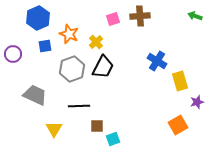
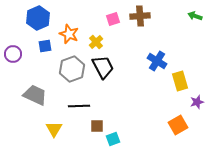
black trapezoid: rotated 55 degrees counterclockwise
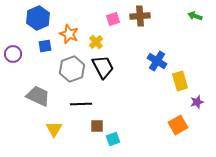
gray trapezoid: moved 3 px right, 1 px down
black line: moved 2 px right, 2 px up
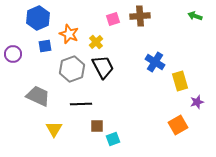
blue cross: moved 2 px left, 1 px down
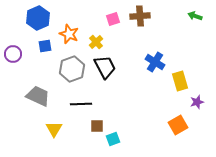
black trapezoid: moved 2 px right
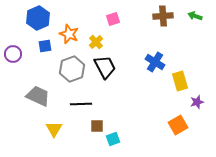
brown cross: moved 23 px right
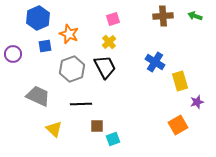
yellow cross: moved 13 px right
yellow triangle: rotated 18 degrees counterclockwise
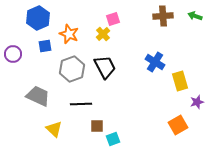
yellow cross: moved 6 px left, 8 px up
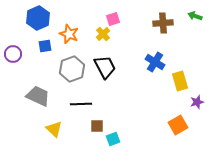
brown cross: moved 7 px down
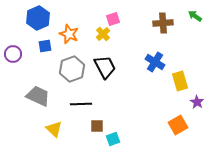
green arrow: rotated 16 degrees clockwise
purple star: rotated 24 degrees counterclockwise
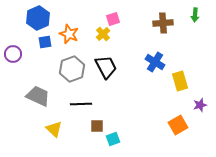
green arrow: moved 1 px up; rotated 120 degrees counterclockwise
blue square: moved 4 px up
black trapezoid: moved 1 px right
purple star: moved 3 px right, 3 px down; rotated 24 degrees clockwise
